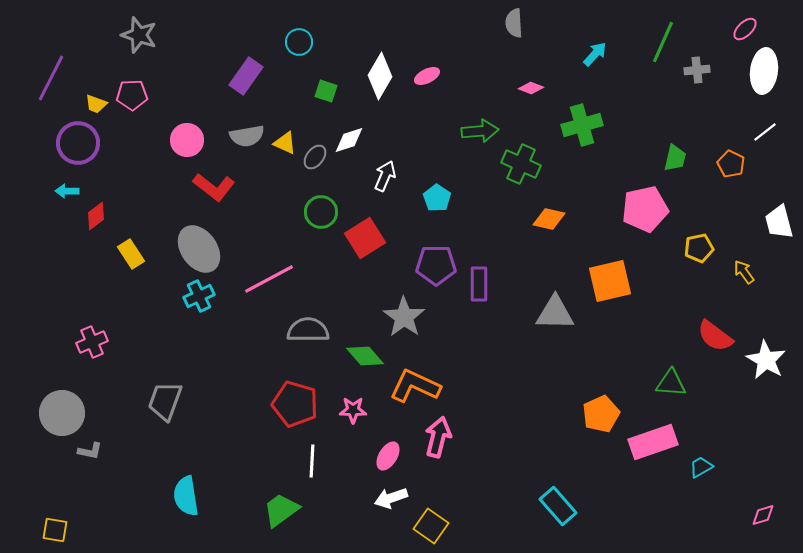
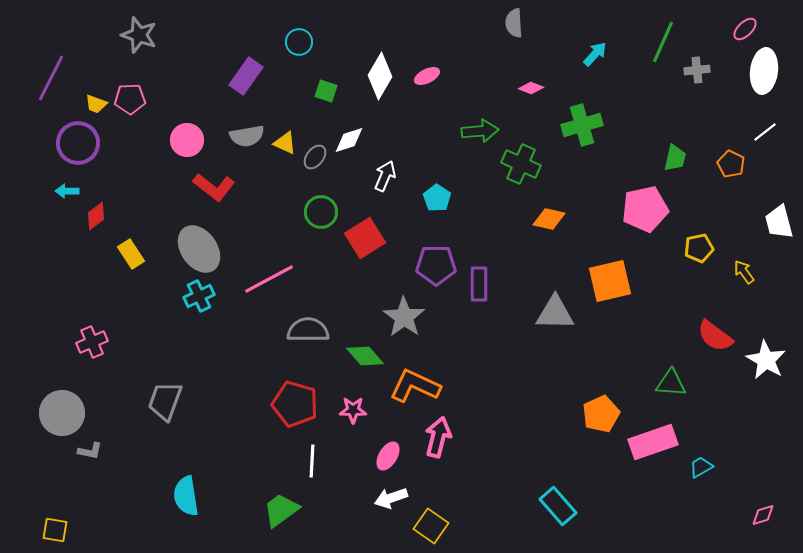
pink pentagon at (132, 95): moved 2 px left, 4 px down
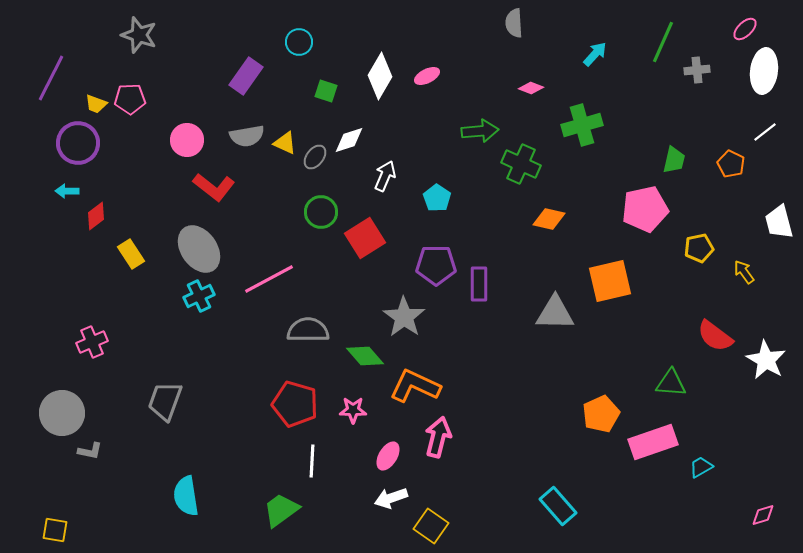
green trapezoid at (675, 158): moved 1 px left, 2 px down
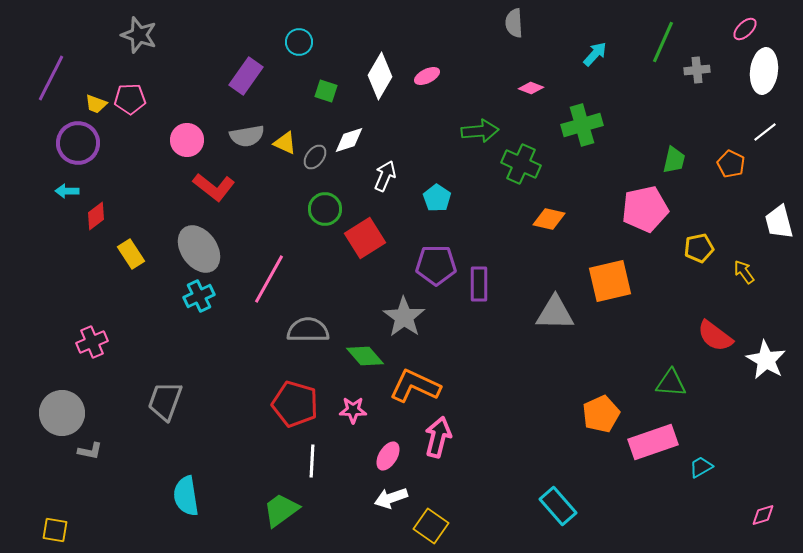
green circle at (321, 212): moved 4 px right, 3 px up
pink line at (269, 279): rotated 33 degrees counterclockwise
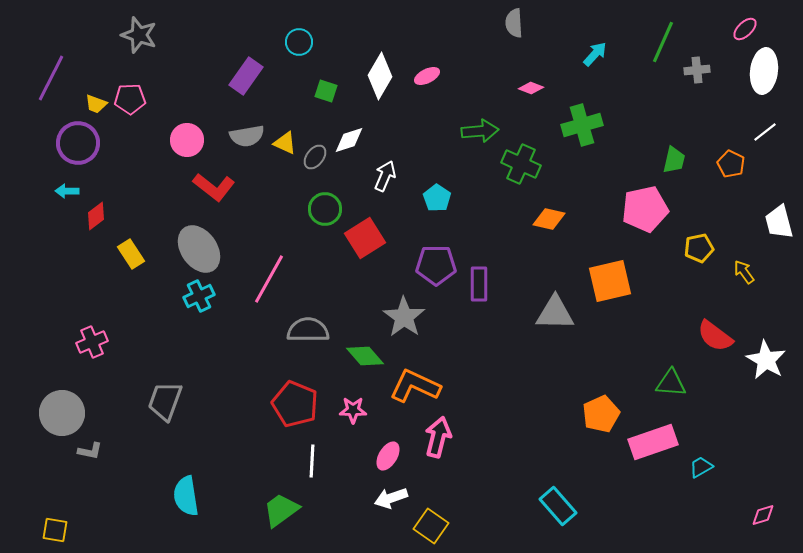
red pentagon at (295, 404): rotated 6 degrees clockwise
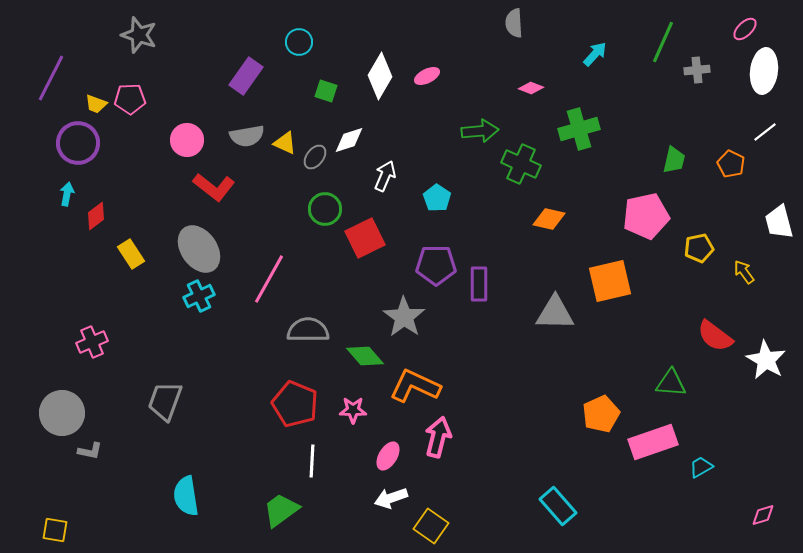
green cross at (582, 125): moved 3 px left, 4 px down
cyan arrow at (67, 191): moved 3 px down; rotated 100 degrees clockwise
pink pentagon at (645, 209): moved 1 px right, 7 px down
red square at (365, 238): rotated 6 degrees clockwise
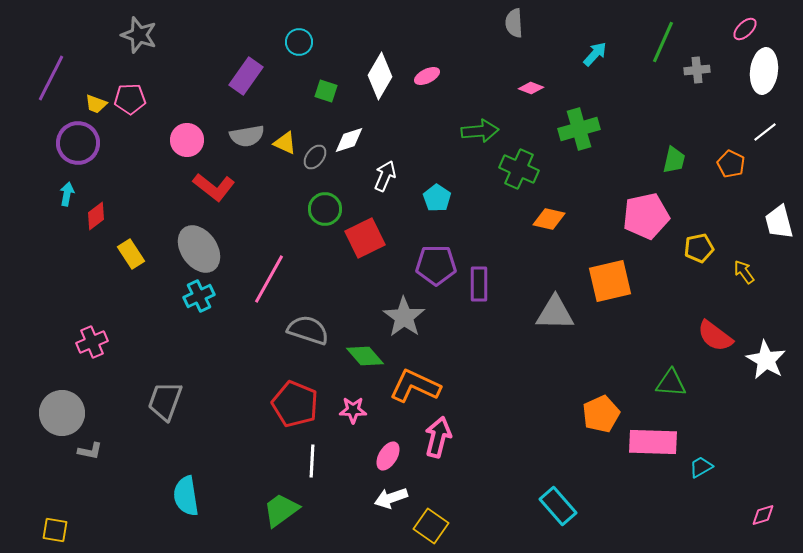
green cross at (521, 164): moved 2 px left, 5 px down
gray semicircle at (308, 330): rotated 18 degrees clockwise
pink rectangle at (653, 442): rotated 21 degrees clockwise
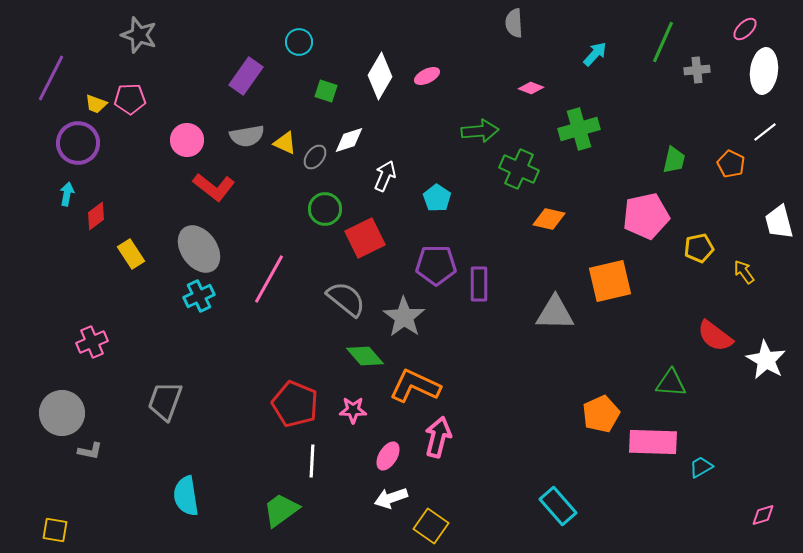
gray semicircle at (308, 330): moved 38 px right, 31 px up; rotated 21 degrees clockwise
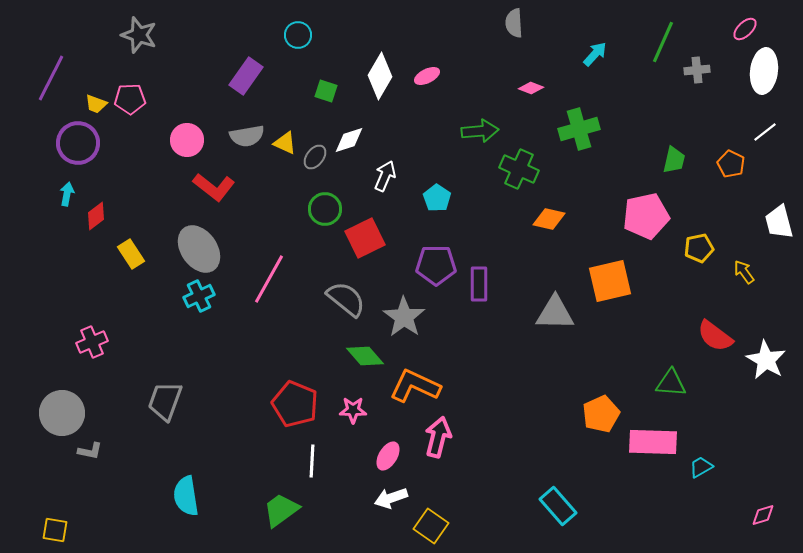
cyan circle at (299, 42): moved 1 px left, 7 px up
